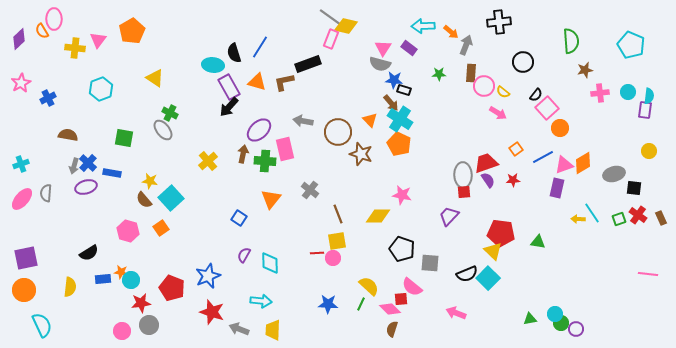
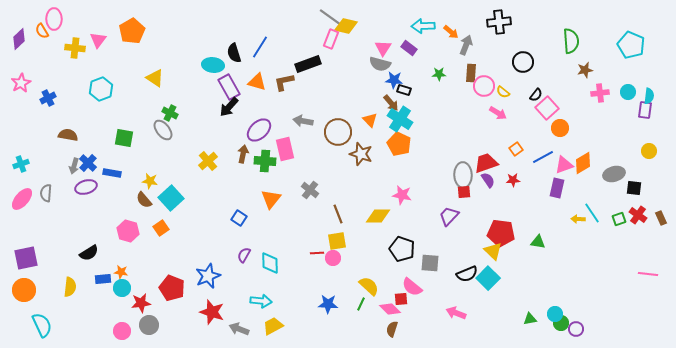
cyan circle at (131, 280): moved 9 px left, 8 px down
yellow trapezoid at (273, 330): moved 4 px up; rotated 60 degrees clockwise
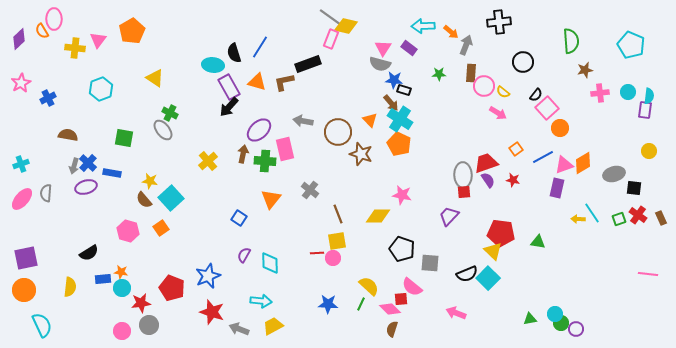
red star at (513, 180): rotated 16 degrees clockwise
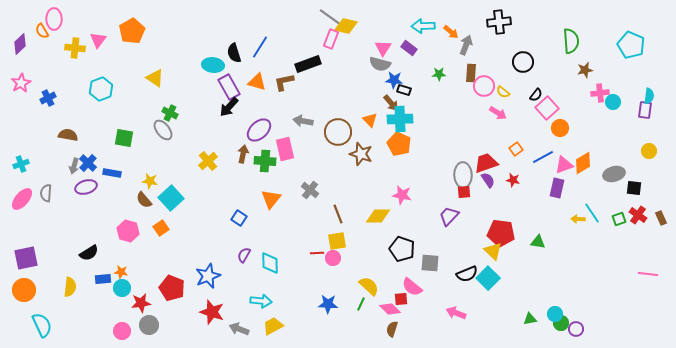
purple diamond at (19, 39): moved 1 px right, 5 px down
cyan circle at (628, 92): moved 15 px left, 10 px down
cyan cross at (400, 119): rotated 35 degrees counterclockwise
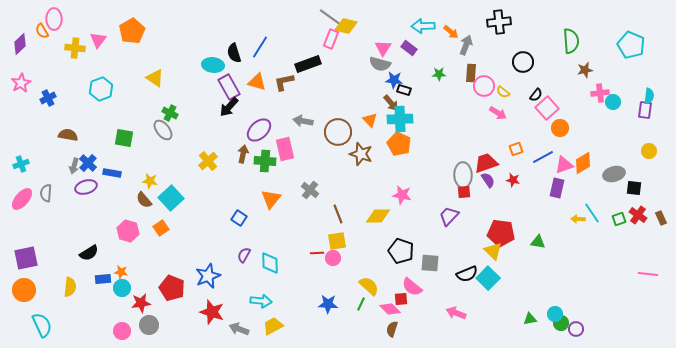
orange square at (516, 149): rotated 16 degrees clockwise
black pentagon at (402, 249): moved 1 px left, 2 px down
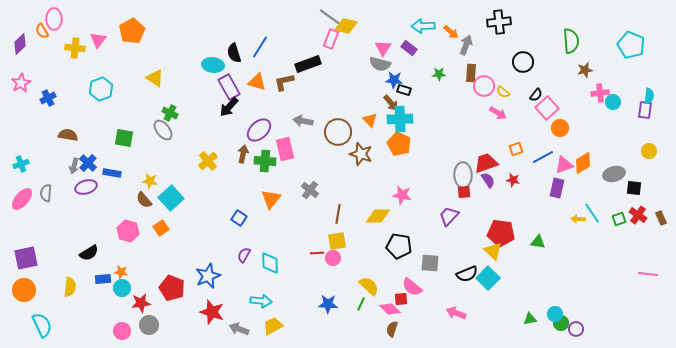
brown line at (338, 214): rotated 30 degrees clockwise
black pentagon at (401, 251): moved 2 px left, 5 px up; rotated 10 degrees counterclockwise
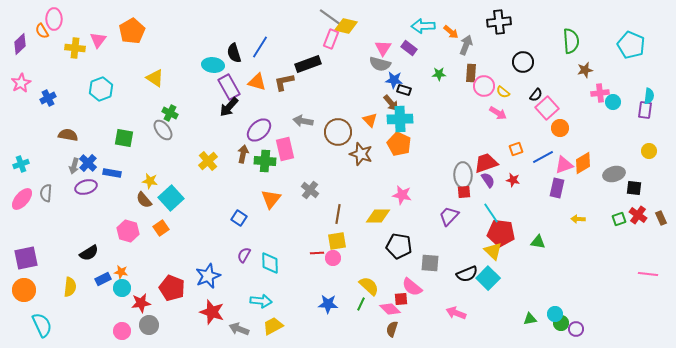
cyan line at (592, 213): moved 101 px left
blue rectangle at (103, 279): rotated 21 degrees counterclockwise
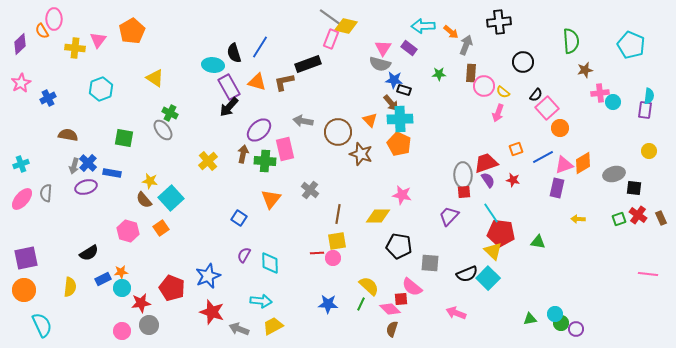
pink arrow at (498, 113): rotated 78 degrees clockwise
orange star at (121, 272): rotated 16 degrees counterclockwise
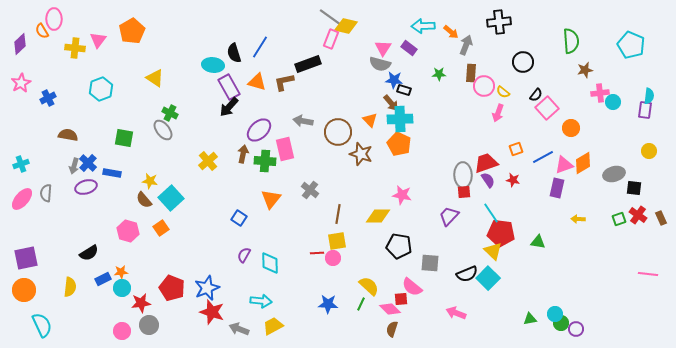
orange circle at (560, 128): moved 11 px right
blue star at (208, 276): moved 1 px left, 12 px down
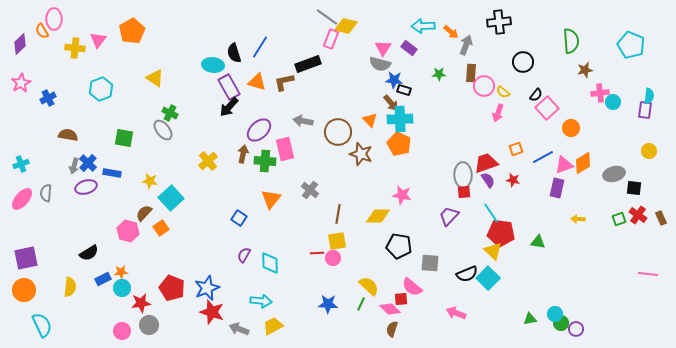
gray line at (330, 17): moved 3 px left
brown semicircle at (144, 200): moved 13 px down; rotated 84 degrees clockwise
